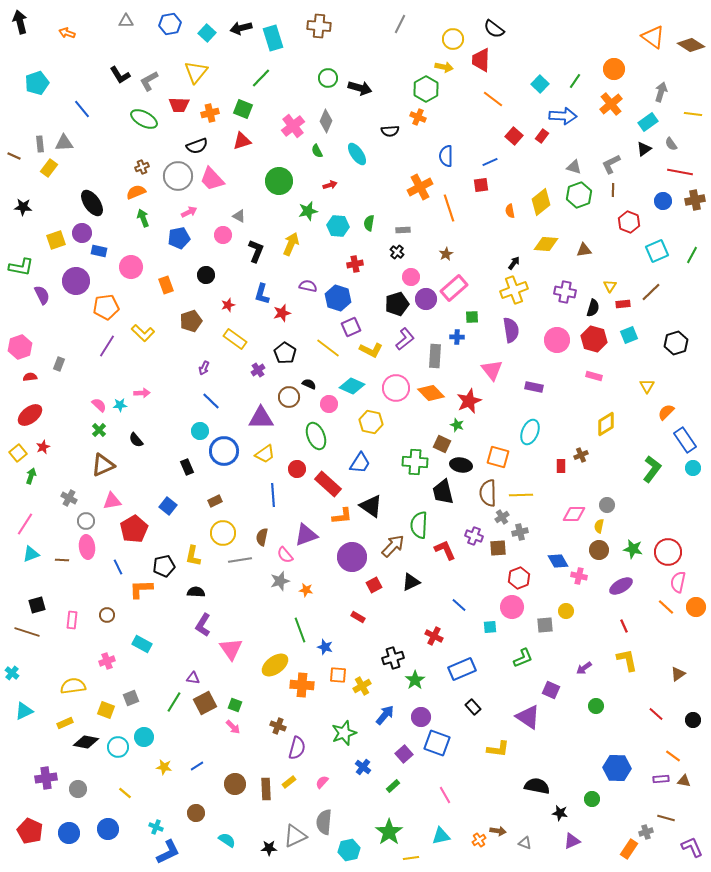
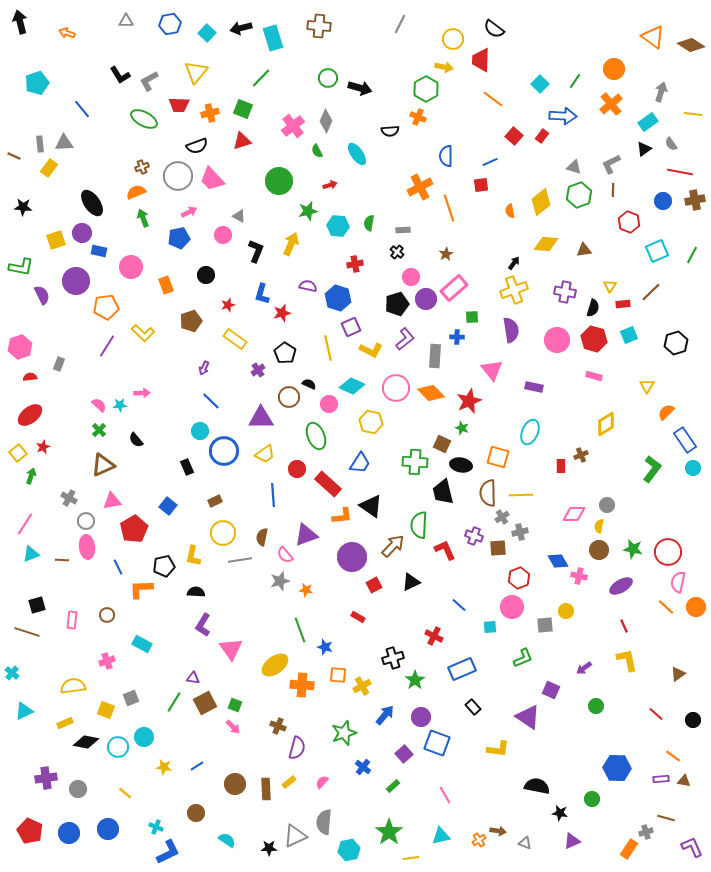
yellow line at (328, 348): rotated 40 degrees clockwise
green star at (457, 425): moved 5 px right, 3 px down
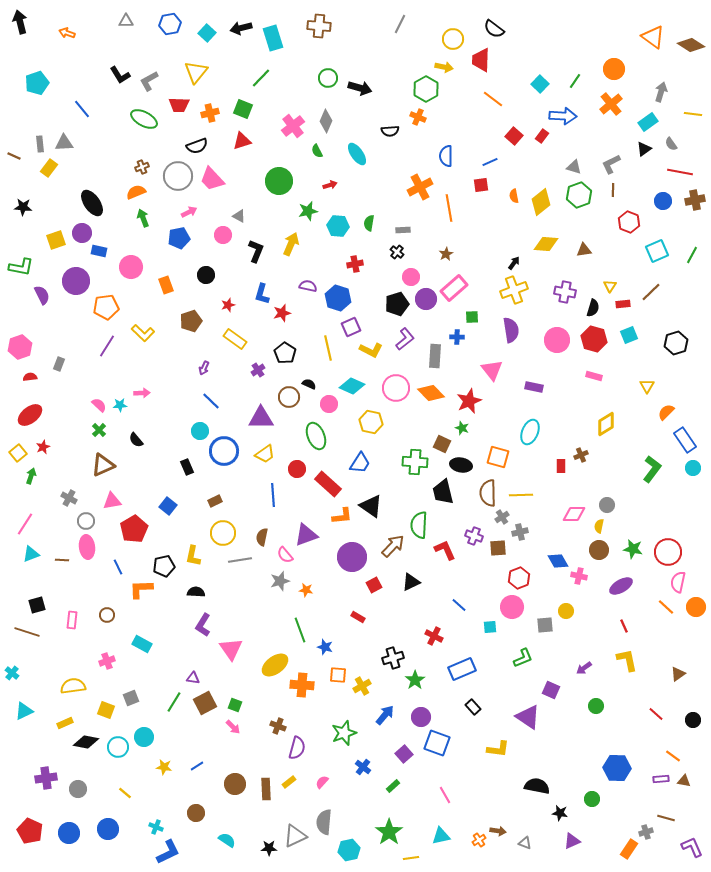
orange line at (449, 208): rotated 8 degrees clockwise
orange semicircle at (510, 211): moved 4 px right, 15 px up
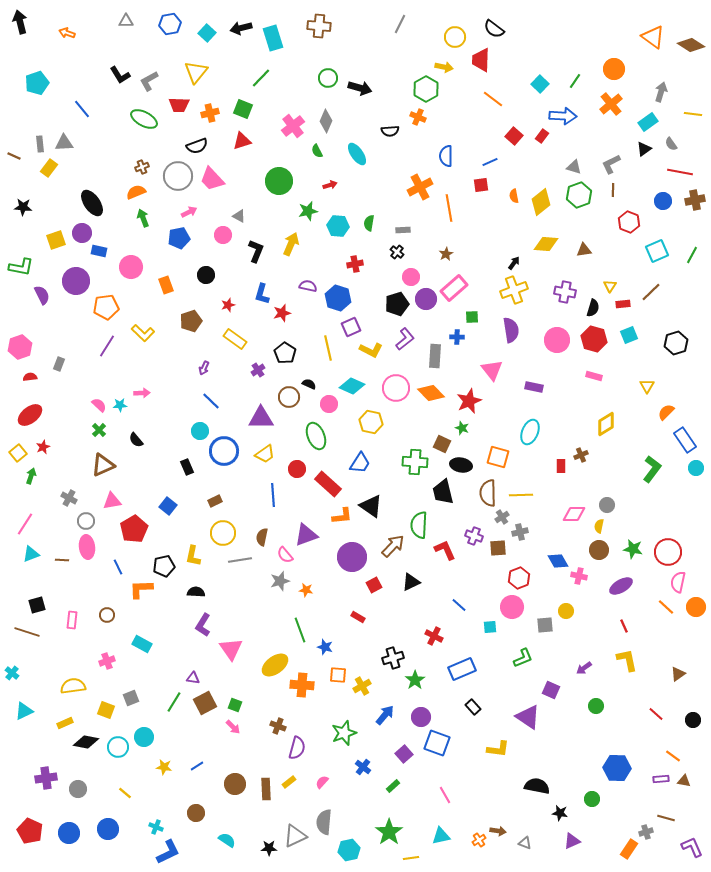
yellow circle at (453, 39): moved 2 px right, 2 px up
cyan circle at (693, 468): moved 3 px right
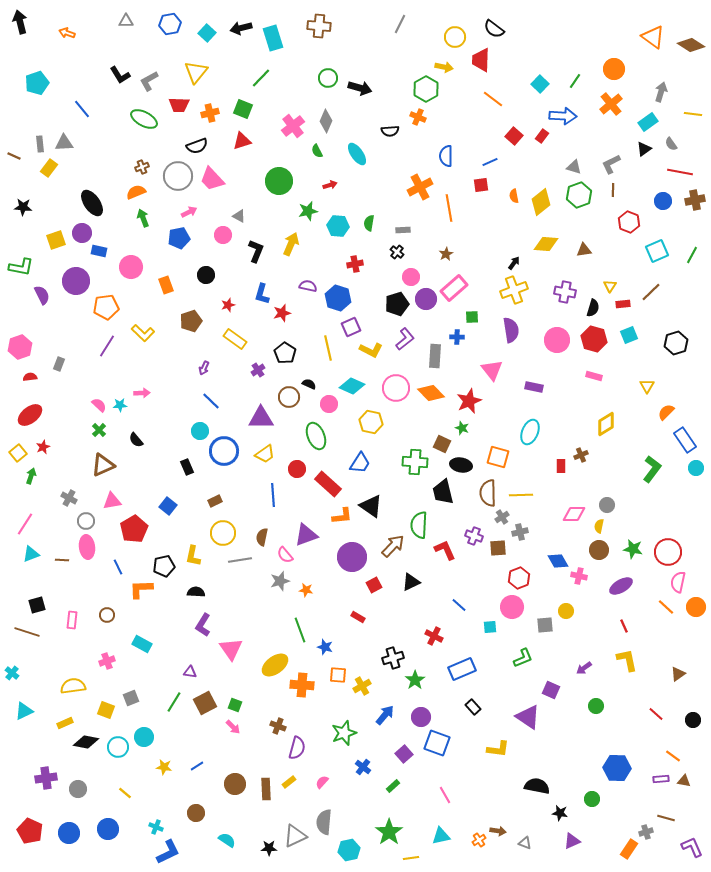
purple triangle at (193, 678): moved 3 px left, 6 px up
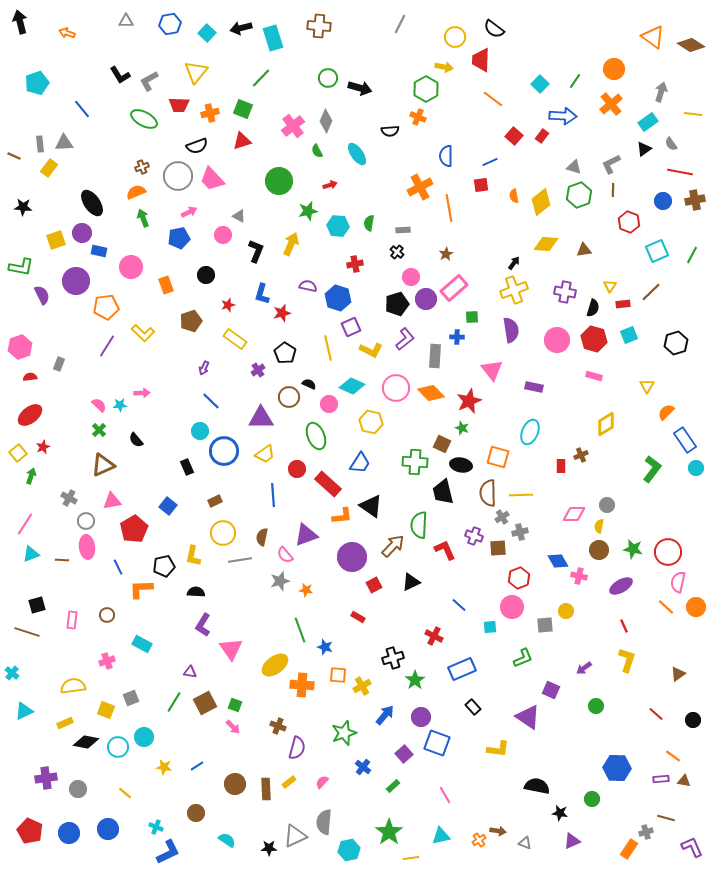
yellow L-shape at (627, 660): rotated 30 degrees clockwise
